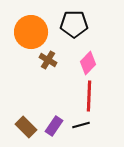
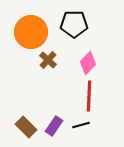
brown cross: rotated 12 degrees clockwise
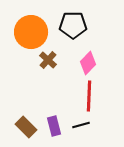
black pentagon: moved 1 px left, 1 px down
purple rectangle: rotated 48 degrees counterclockwise
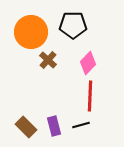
red line: moved 1 px right
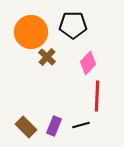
brown cross: moved 1 px left, 3 px up
red line: moved 7 px right
purple rectangle: rotated 36 degrees clockwise
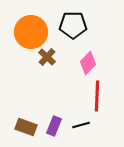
brown rectangle: rotated 25 degrees counterclockwise
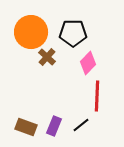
black pentagon: moved 8 px down
black line: rotated 24 degrees counterclockwise
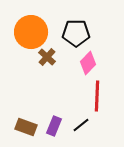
black pentagon: moved 3 px right
